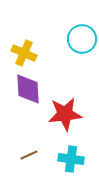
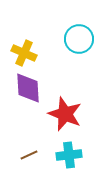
cyan circle: moved 3 px left
purple diamond: moved 1 px up
red star: rotated 28 degrees clockwise
cyan cross: moved 2 px left, 4 px up; rotated 15 degrees counterclockwise
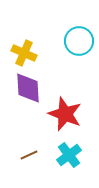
cyan circle: moved 2 px down
cyan cross: rotated 30 degrees counterclockwise
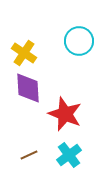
yellow cross: rotated 10 degrees clockwise
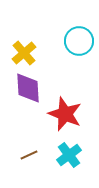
yellow cross: rotated 15 degrees clockwise
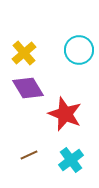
cyan circle: moved 9 px down
purple diamond: rotated 28 degrees counterclockwise
cyan cross: moved 2 px right, 5 px down
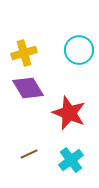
yellow cross: rotated 25 degrees clockwise
red star: moved 4 px right, 1 px up
brown line: moved 1 px up
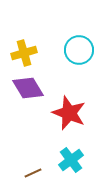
brown line: moved 4 px right, 19 px down
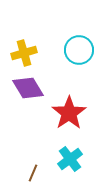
red star: rotated 16 degrees clockwise
cyan cross: moved 1 px left, 1 px up
brown line: rotated 42 degrees counterclockwise
